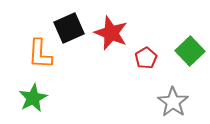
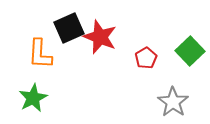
red star: moved 11 px left, 4 px down
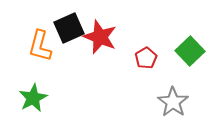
orange L-shape: moved 8 px up; rotated 12 degrees clockwise
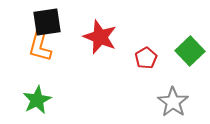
black square: moved 22 px left, 6 px up; rotated 16 degrees clockwise
green star: moved 4 px right, 2 px down
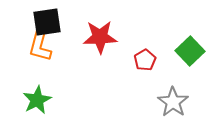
red star: rotated 24 degrees counterclockwise
red pentagon: moved 1 px left, 2 px down
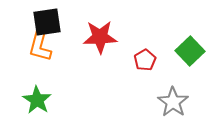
green star: rotated 12 degrees counterclockwise
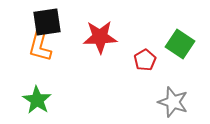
green square: moved 10 px left, 7 px up; rotated 12 degrees counterclockwise
gray star: rotated 16 degrees counterclockwise
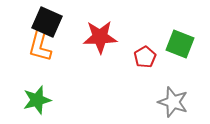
black square: rotated 32 degrees clockwise
green square: rotated 12 degrees counterclockwise
red pentagon: moved 3 px up
green star: rotated 24 degrees clockwise
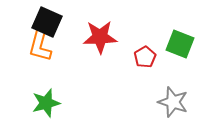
green star: moved 9 px right, 3 px down
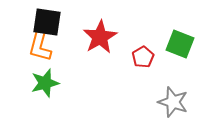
black square: rotated 16 degrees counterclockwise
red star: rotated 28 degrees counterclockwise
red pentagon: moved 2 px left
green star: moved 1 px left, 20 px up
